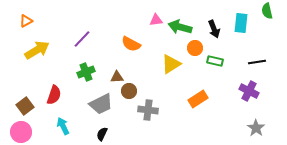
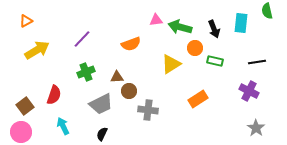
orange semicircle: rotated 48 degrees counterclockwise
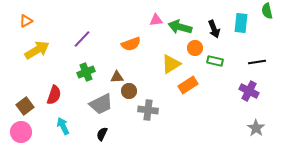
orange rectangle: moved 10 px left, 14 px up
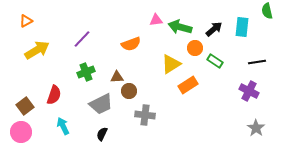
cyan rectangle: moved 1 px right, 4 px down
black arrow: rotated 108 degrees counterclockwise
green rectangle: rotated 21 degrees clockwise
gray cross: moved 3 px left, 5 px down
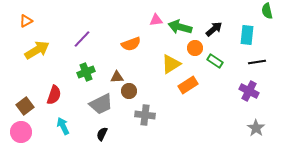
cyan rectangle: moved 5 px right, 8 px down
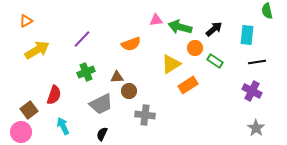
purple cross: moved 3 px right
brown square: moved 4 px right, 4 px down
